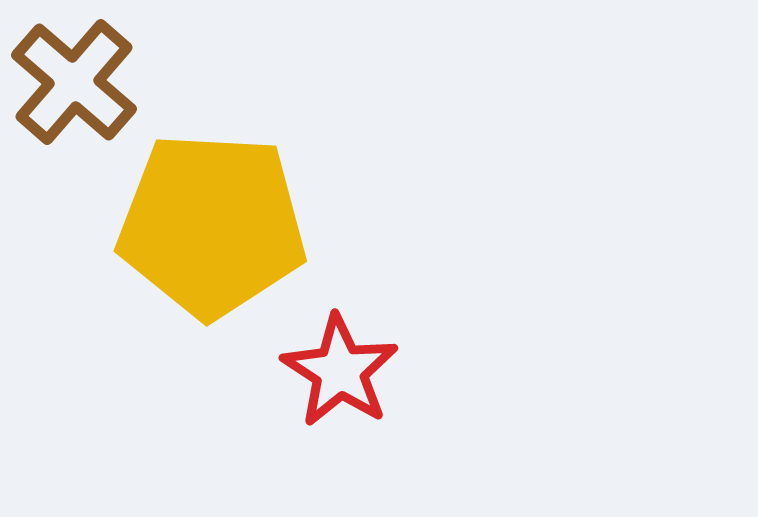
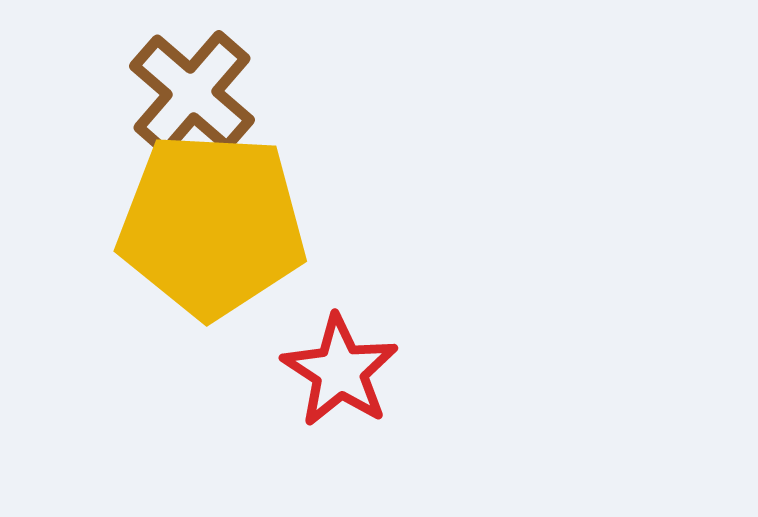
brown cross: moved 118 px right, 11 px down
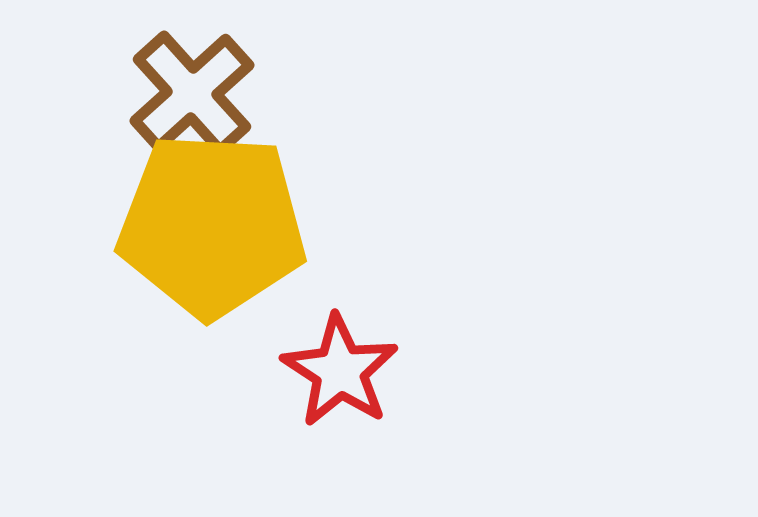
brown cross: rotated 7 degrees clockwise
